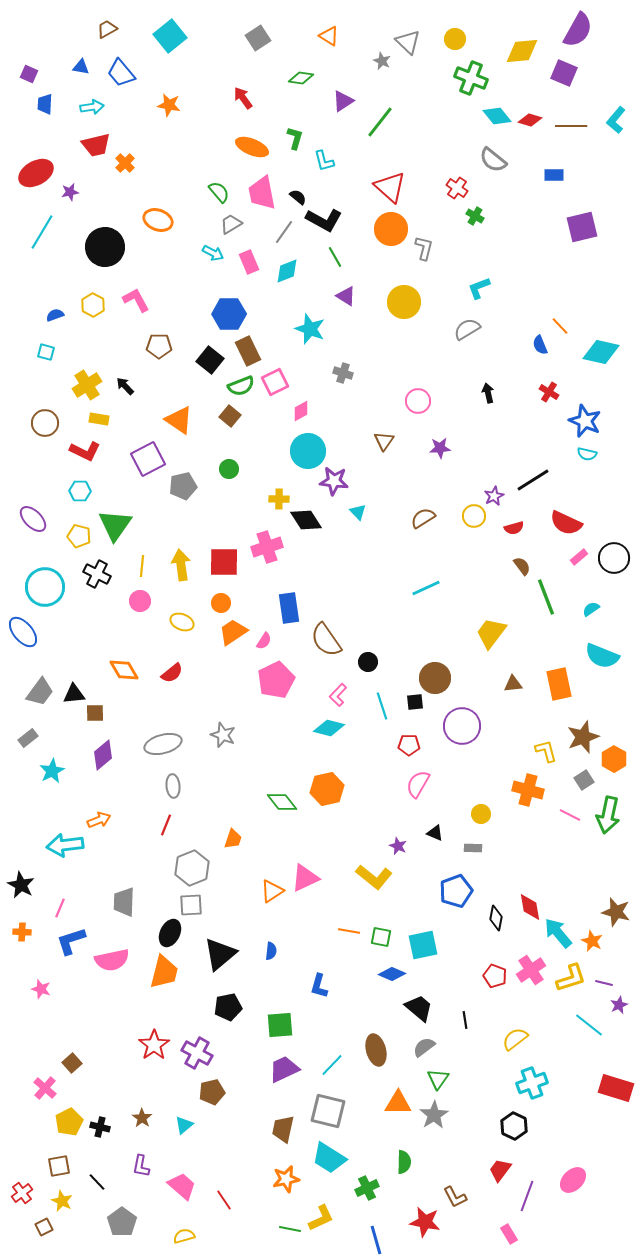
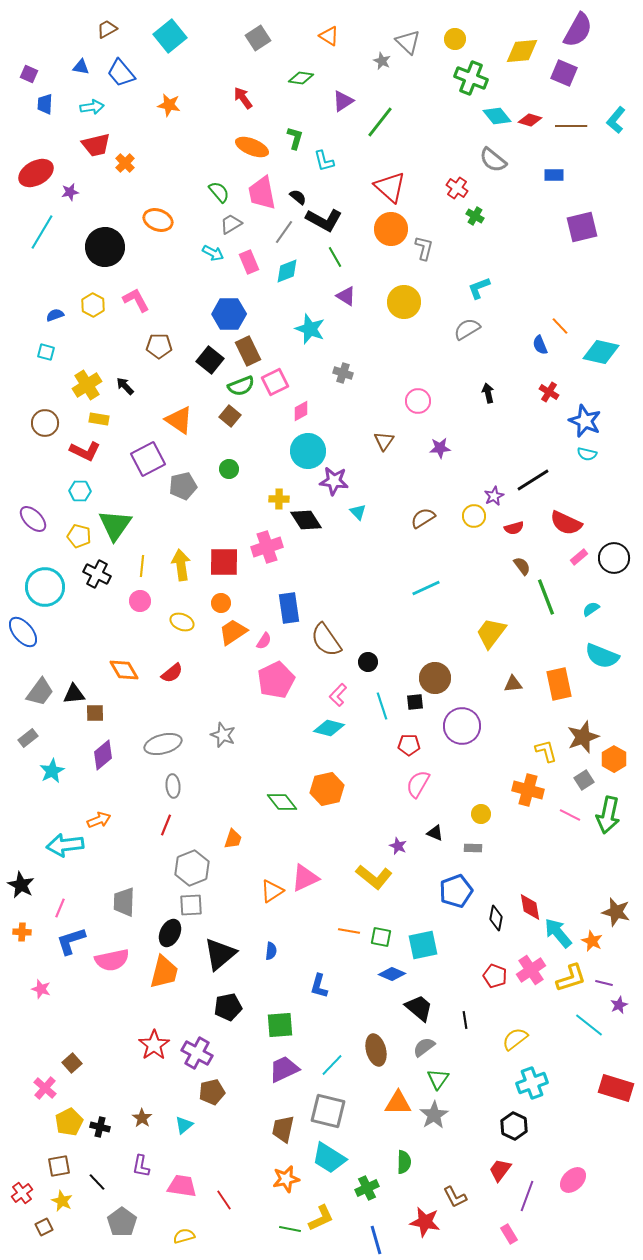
pink trapezoid at (182, 1186): rotated 32 degrees counterclockwise
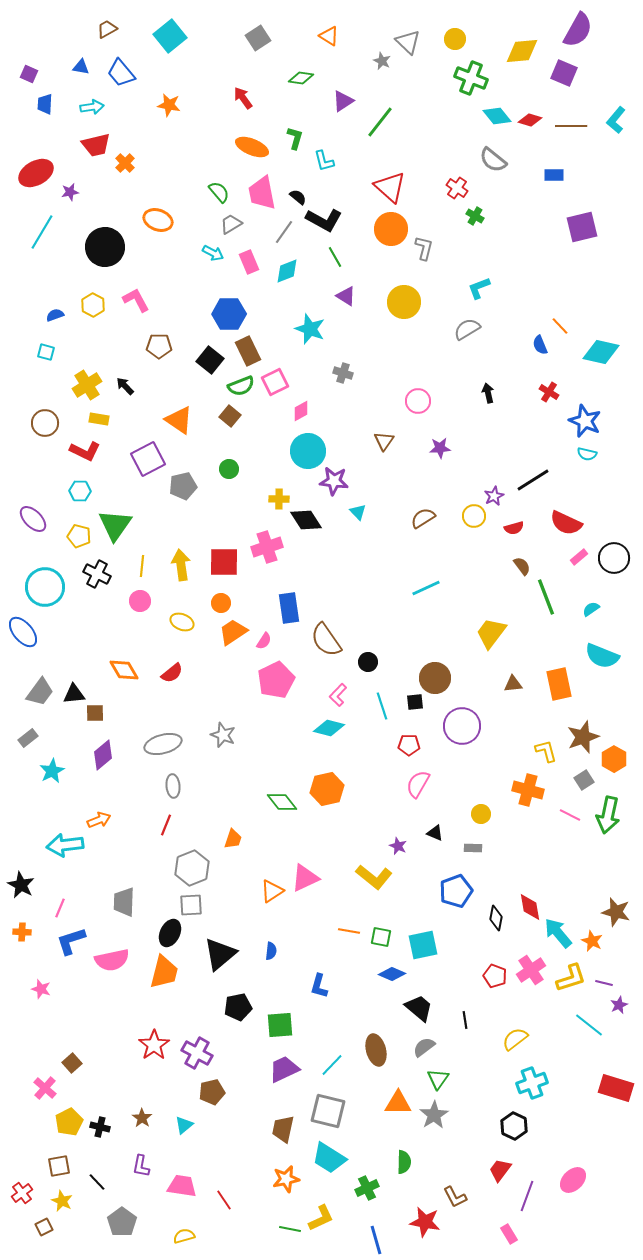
black pentagon at (228, 1007): moved 10 px right
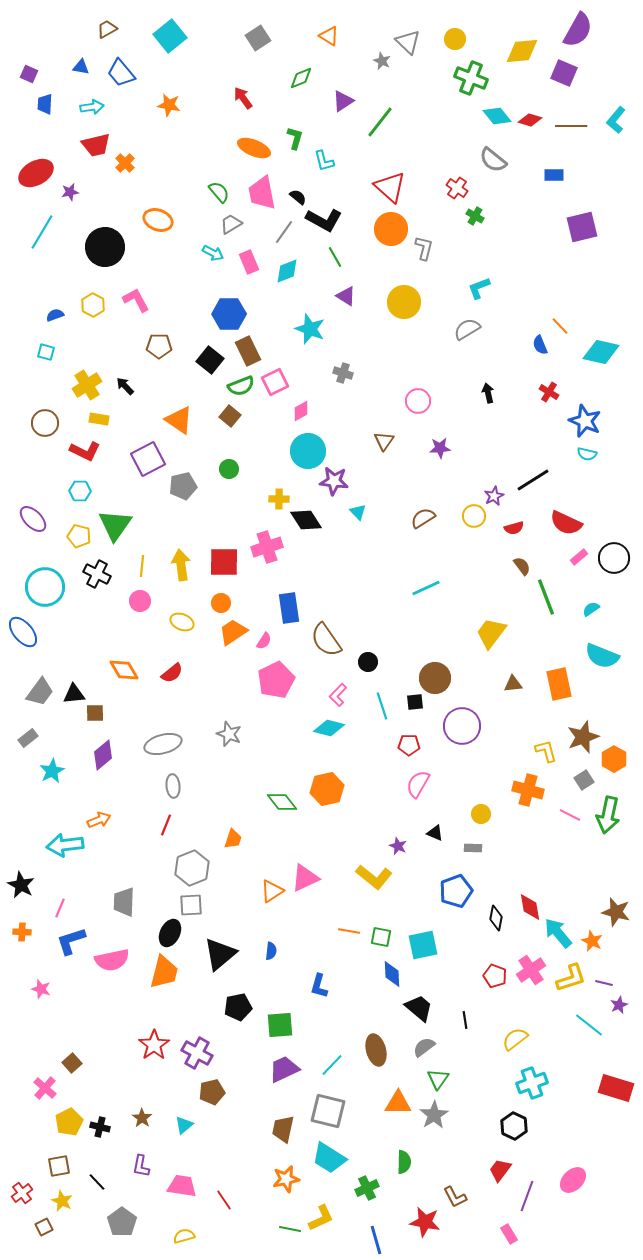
green diamond at (301, 78): rotated 30 degrees counterclockwise
orange ellipse at (252, 147): moved 2 px right, 1 px down
gray star at (223, 735): moved 6 px right, 1 px up
blue diamond at (392, 974): rotated 64 degrees clockwise
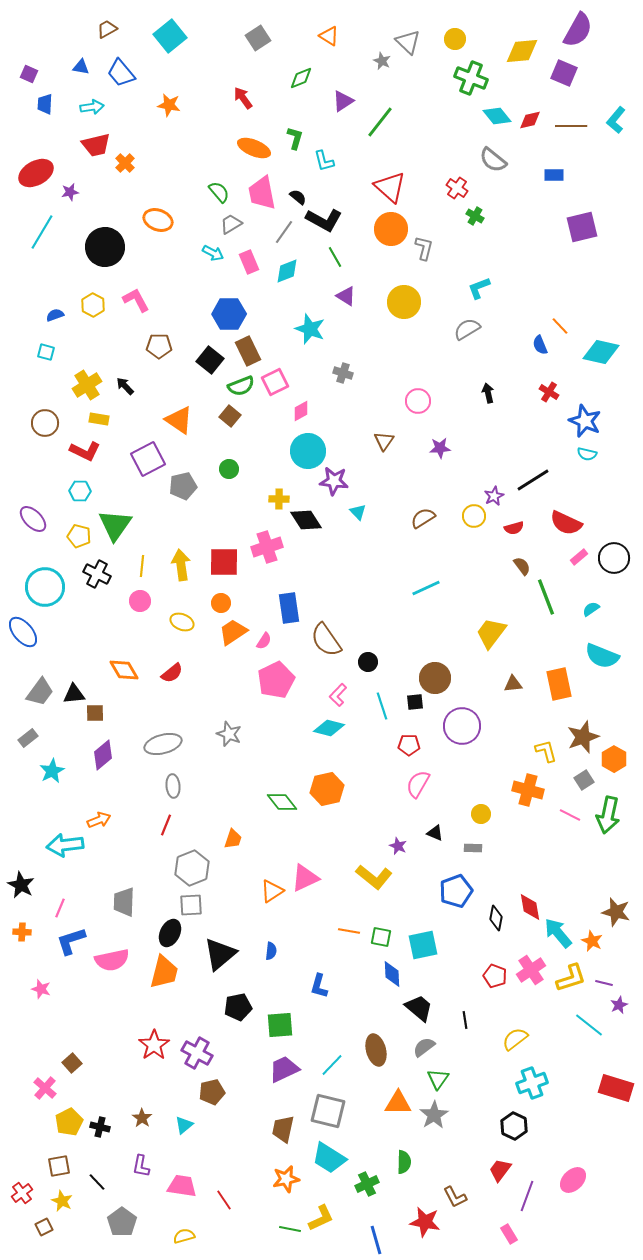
red diamond at (530, 120): rotated 30 degrees counterclockwise
green cross at (367, 1188): moved 4 px up
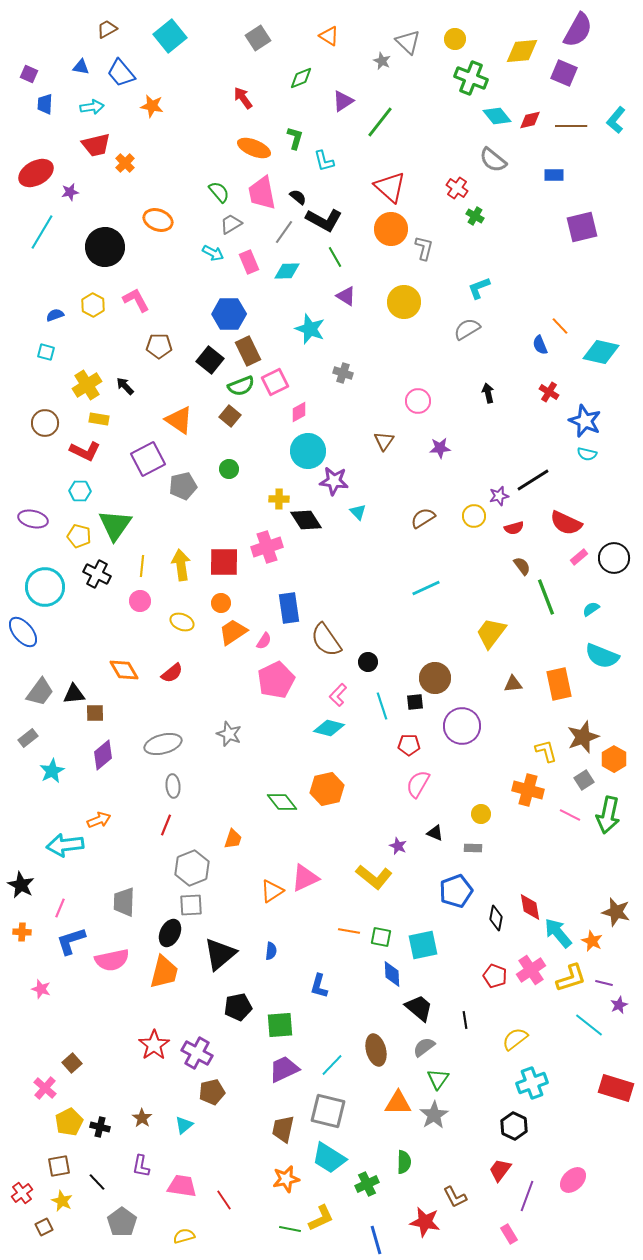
orange star at (169, 105): moved 17 px left, 1 px down
cyan diamond at (287, 271): rotated 20 degrees clockwise
pink diamond at (301, 411): moved 2 px left, 1 px down
purple star at (494, 496): moved 5 px right; rotated 12 degrees clockwise
purple ellipse at (33, 519): rotated 32 degrees counterclockwise
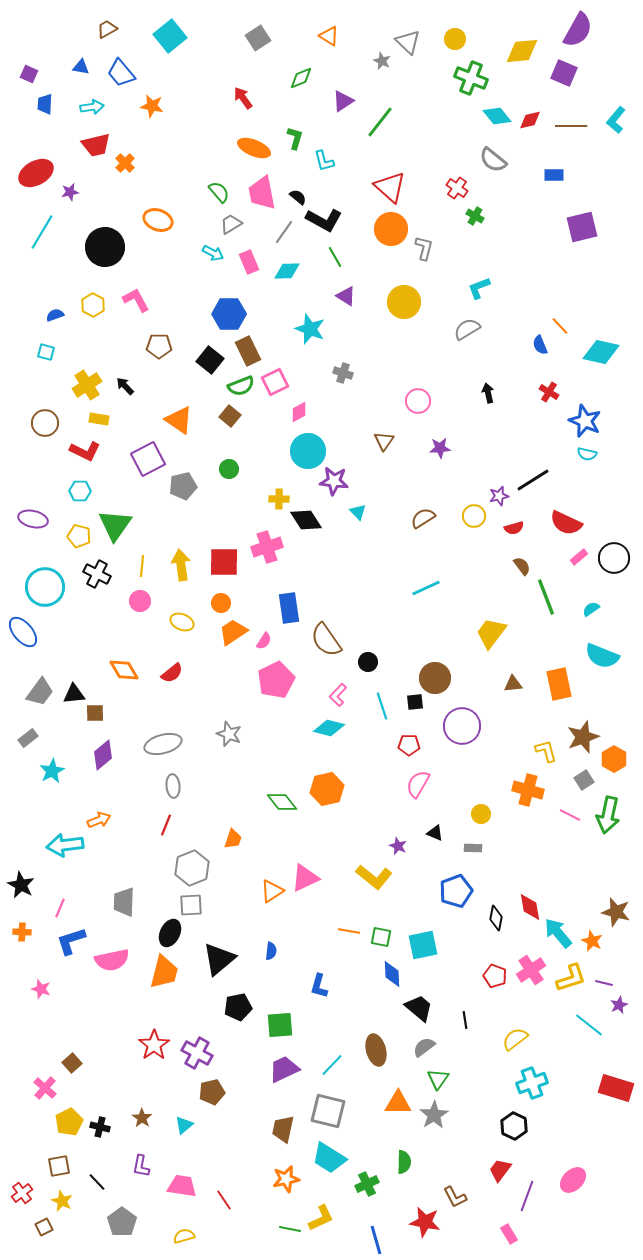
black triangle at (220, 954): moved 1 px left, 5 px down
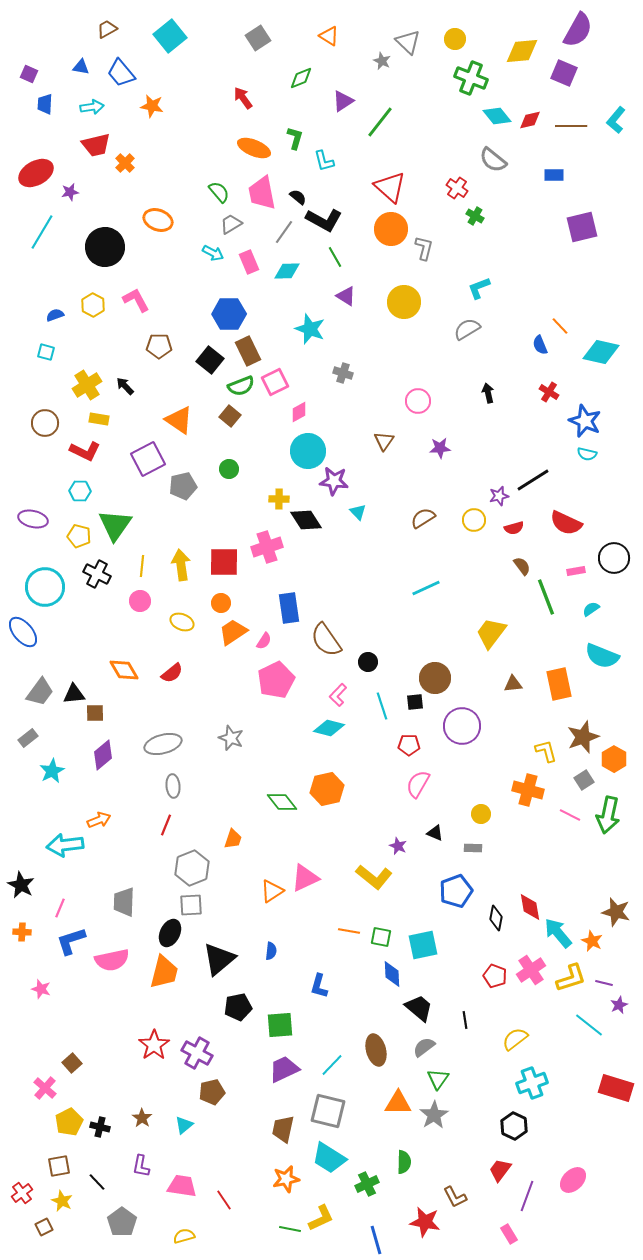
yellow circle at (474, 516): moved 4 px down
pink rectangle at (579, 557): moved 3 px left, 14 px down; rotated 30 degrees clockwise
gray star at (229, 734): moved 2 px right, 4 px down
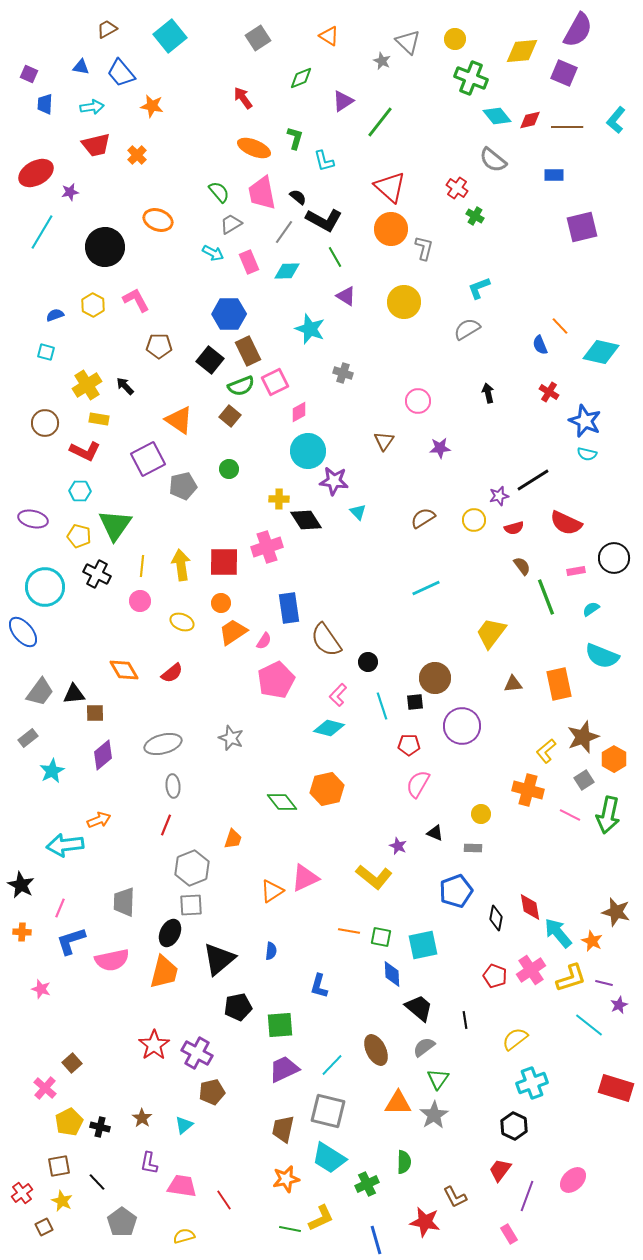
brown line at (571, 126): moved 4 px left, 1 px down
orange cross at (125, 163): moved 12 px right, 8 px up
yellow L-shape at (546, 751): rotated 115 degrees counterclockwise
brown ellipse at (376, 1050): rotated 12 degrees counterclockwise
purple L-shape at (141, 1166): moved 8 px right, 3 px up
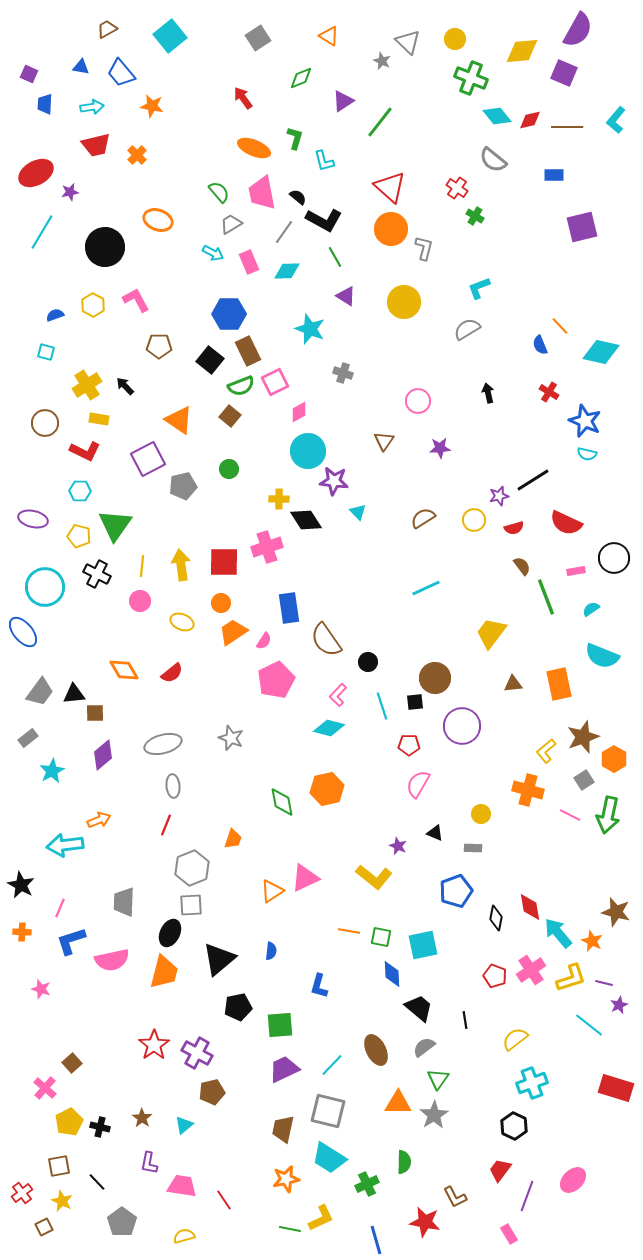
green diamond at (282, 802): rotated 28 degrees clockwise
